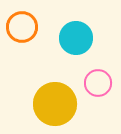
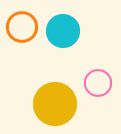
cyan circle: moved 13 px left, 7 px up
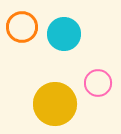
cyan circle: moved 1 px right, 3 px down
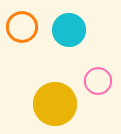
cyan circle: moved 5 px right, 4 px up
pink circle: moved 2 px up
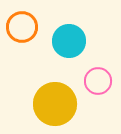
cyan circle: moved 11 px down
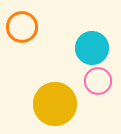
cyan circle: moved 23 px right, 7 px down
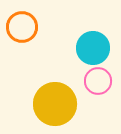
cyan circle: moved 1 px right
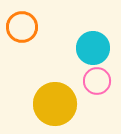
pink circle: moved 1 px left
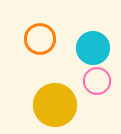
orange circle: moved 18 px right, 12 px down
yellow circle: moved 1 px down
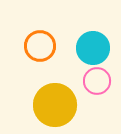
orange circle: moved 7 px down
